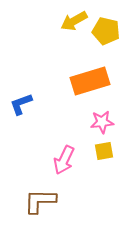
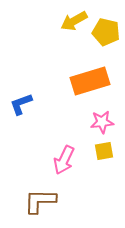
yellow pentagon: moved 1 px down
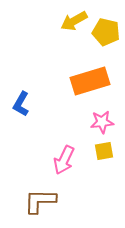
blue L-shape: rotated 40 degrees counterclockwise
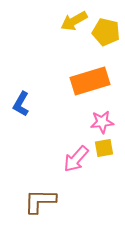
yellow square: moved 3 px up
pink arrow: moved 12 px right, 1 px up; rotated 16 degrees clockwise
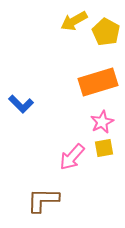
yellow pentagon: rotated 16 degrees clockwise
orange rectangle: moved 8 px right, 1 px down
blue L-shape: rotated 75 degrees counterclockwise
pink star: rotated 20 degrees counterclockwise
pink arrow: moved 4 px left, 2 px up
brown L-shape: moved 3 px right, 1 px up
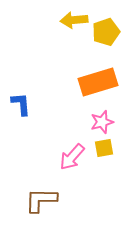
yellow arrow: moved 1 px up; rotated 24 degrees clockwise
yellow pentagon: rotated 24 degrees clockwise
blue L-shape: rotated 140 degrees counterclockwise
pink star: rotated 10 degrees clockwise
brown L-shape: moved 2 px left
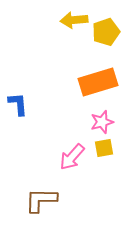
blue L-shape: moved 3 px left
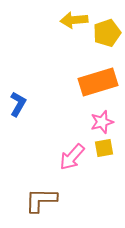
yellow pentagon: moved 1 px right, 1 px down
blue L-shape: rotated 35 degrees clockwise
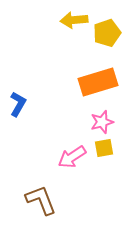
pink arrow: rotated 16 degrees clockwise
brown L-shape: rotated 68 degrees clockwise
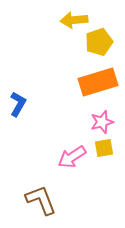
yellow pentagon: moved 8 px left, 9 px down
